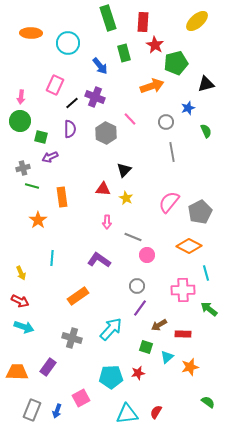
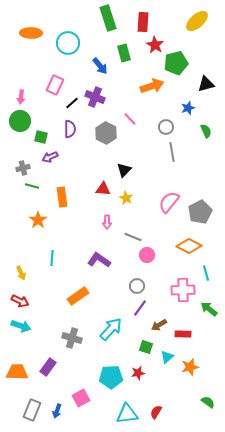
gray circle at (166, 122): moved 5 px down
cyan arrow at (24, 327): moved 3 px left, 1 px up
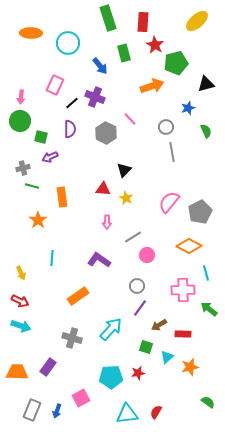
gray line at (133, 237): rotated 54 degrees counterclockwise
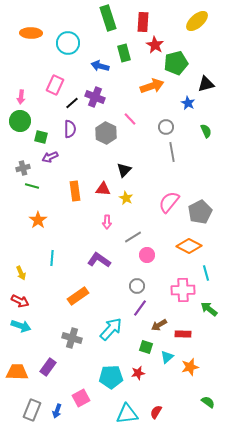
blue arrow at (100, 66): rotated 144 degrees clockwise
blue star at (188, 108): moved 5 px up; rotated 24 degrees counterclockwise
orange rectangle at (62, 197): moved 13 px right, 6 px up
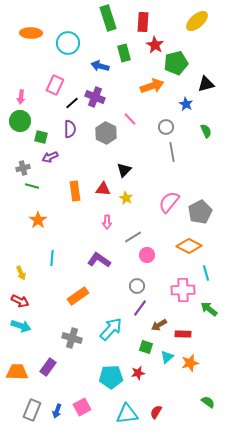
blue star at (188, 103): moved 2 px left, 1 px down
orange star at (190, 367): moved 4 px up
pink square at (81, 398): moved 1 px right, 9 px down
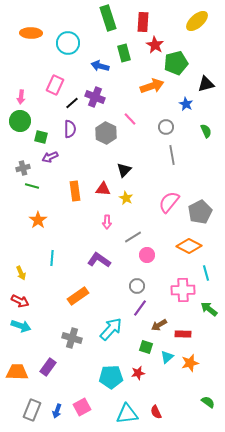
gray line at (172, 152): moved 3 px down
red semicircle at (156, 412): rotated 56 degrees counterclockwise
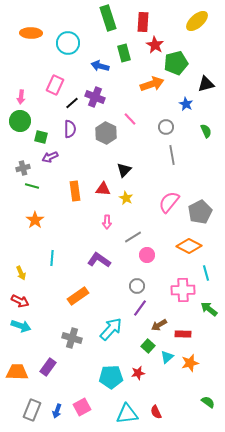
orange arrow at (152, 86): moved 2 px up
orange star at (38, 220): moved 3 px left
green square at (146, 347): moved 2 px right, 1 px up; rotated 24 degrees clockwise
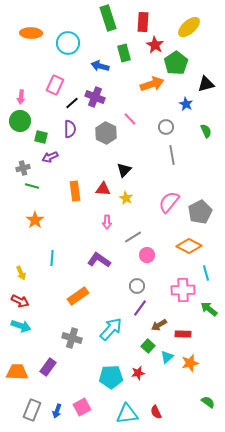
yellow ellipse at (197, 21): moved 8 px left, 6 px down
green pentagon at (176, 63): rotated 20 degrees counterclockwise
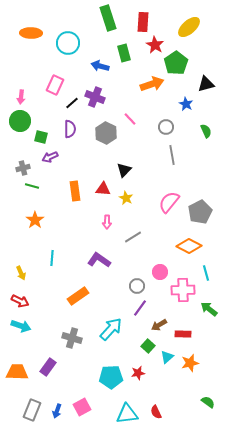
pink circle at (147, 255): moved 13 px right, 17 px down
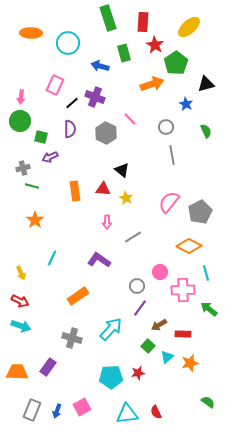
black triangle at (124, 170): moved 2 px left; rotated 35 degrees counterclockwise
cyan line at (52, 258): rotated 21 degrees clockwise
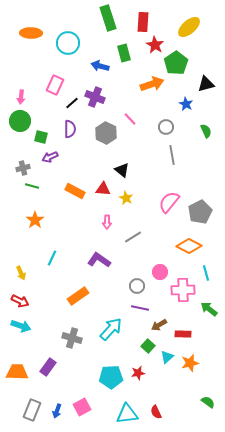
orange rectangle at (75, 191): rotated 54 degrees counterclockwise
purple line at (140, 308): rotated 66 degrees clockwise
